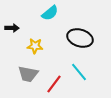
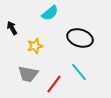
black arrow: rotated 120 degrees counterclockwise
yellow star: rotated 21 degrees counterclockwise
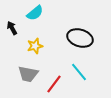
cyan semicircle: moved 15 px left
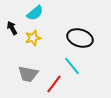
yellow star: moved 2 px left, 8 px up
cyan line: moved 7 px left, 6 px up
